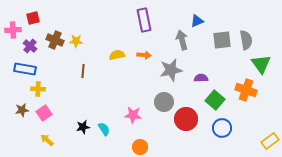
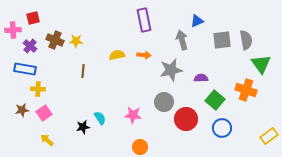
cyan semicircle: moved 4 px left, 11 px up
yellow rectangle: moved 1 px left, 5 px up
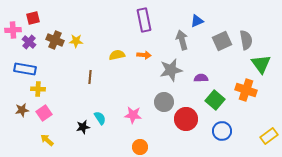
gray square: moved 1 px down; rotated 18 degrees counterclockwise
purple cross: moved 1 px left, 4 px up
brown line: moved 7 px right, 6 px down
blue circle: moved 3 px down
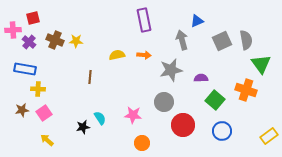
red circle: moved 3 px left, 6 px down
orange circle: moved 2 px right, 4 px up
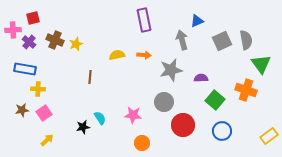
yellow star: moved 3 px down; rotated 24 degrees counterclockwise
yellow arrow: rotated 96 degrees clockwise
